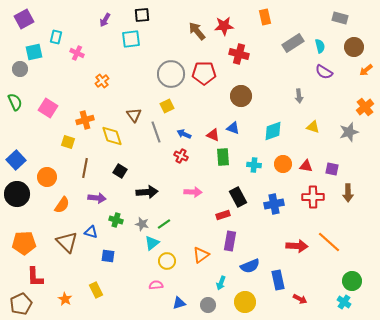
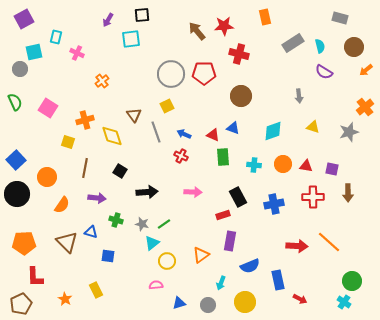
purple arrow at (105, 20): moved 3 px right
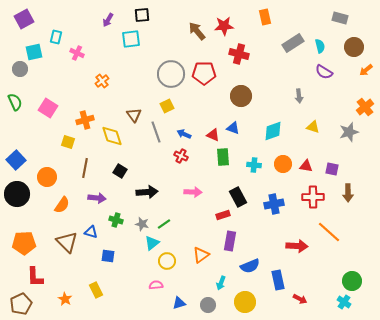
orange line at (329, 242): moved 10 px up
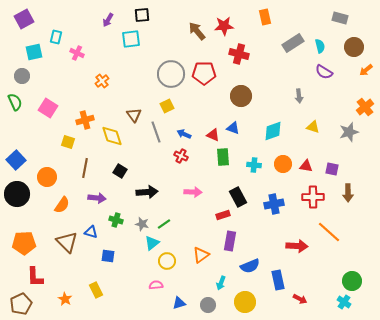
gray circle at (20, 69): moved 2 px right, 7 px down
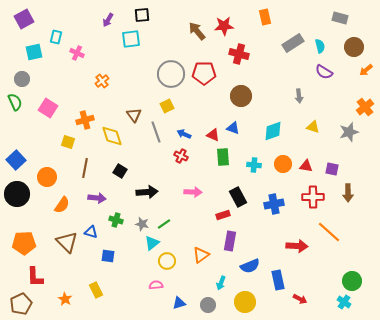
gray circle at (22, 76): moved 3 px down
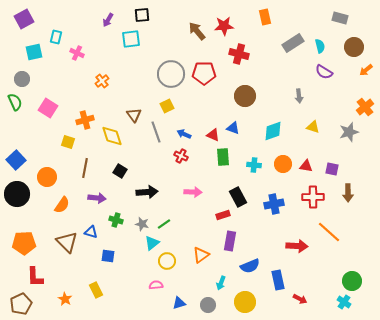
brown circle at (241, 96): moved 4 px right
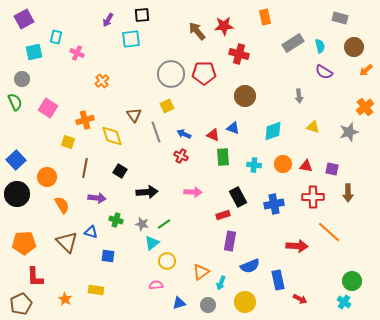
orange semicircle at (62, 205): rotated 66 degrees counterclockwise
orange triangle at (201, 255): moved 17 px down
yellow rectangle at (96, 290): rotated 56 degrees counterclockwise
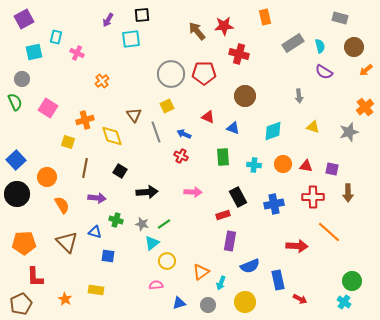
red triangle at (213, 135): moved 5 px left, 18 px up
blue triangle at (91, 232): moved 4 px right
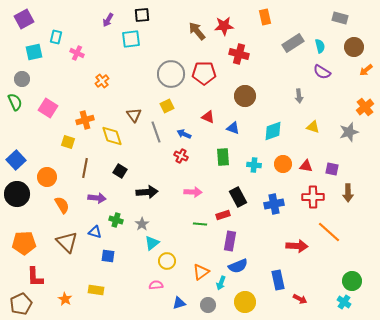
purple semicircle at (324, 72): moved 2 px left
gray star at (142, 224): rotated 24 degrees clockwise
green line at (164, 224): moved 36 px right; rotated 40 degrees clockwise
blue semicircle at (250, 266): moved 12 px left
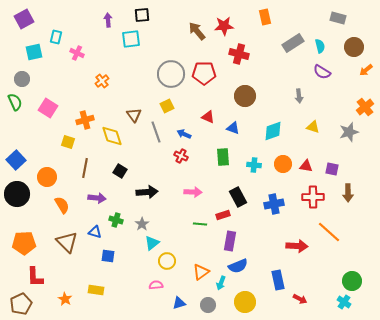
gray rectangle at (340, 18): moved 2 px left
purple arrow at (108, 20): rotated 144 degrees clockwise
